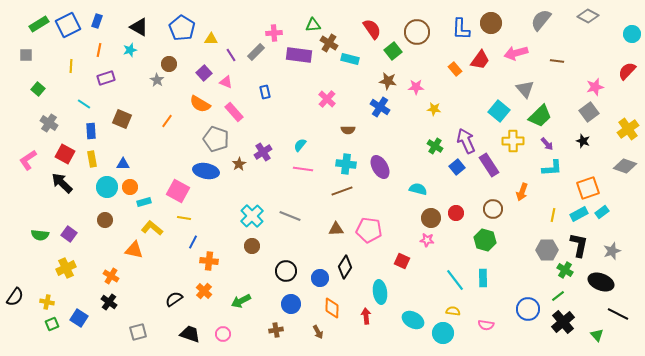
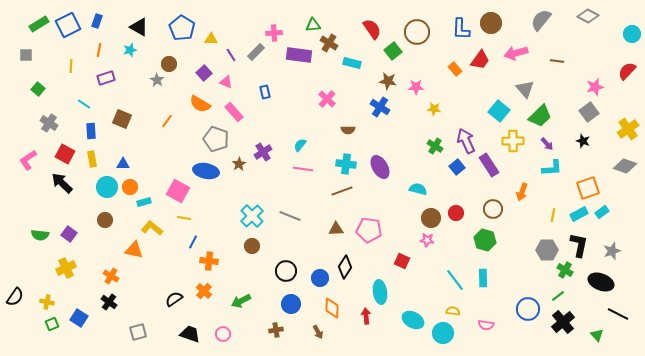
cyan rectangle at (350, 59): moved 2 px right, 4 px down
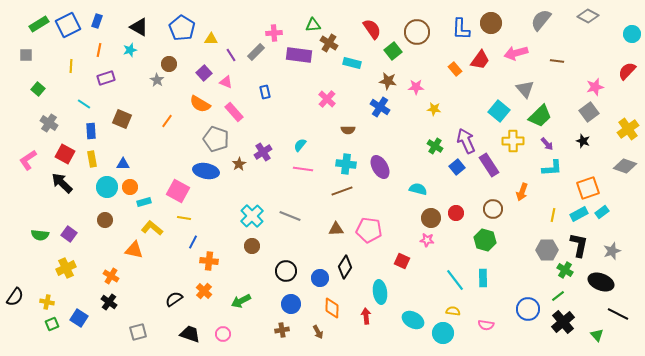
brown cross at (276, 330): moved 6 px right
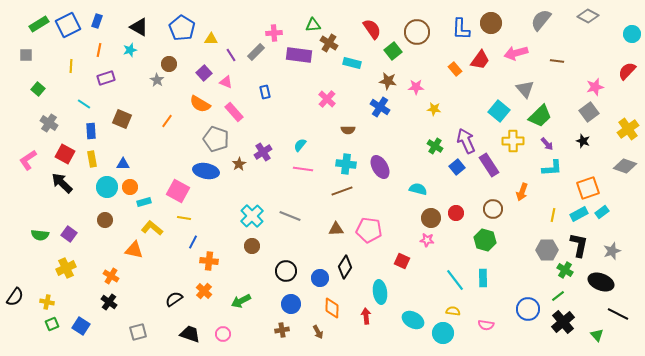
blue square at (79, 318): moved 2 px right, 8 px down
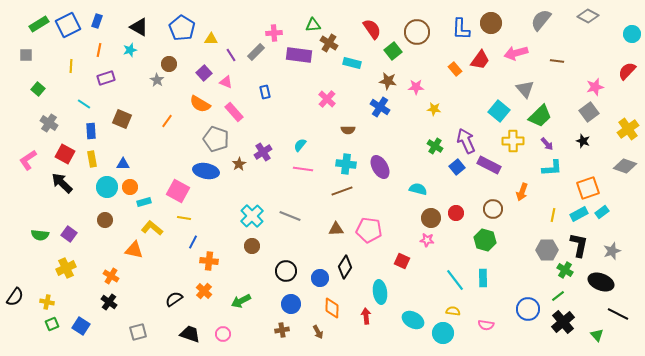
purple rectangle at (489, 165): rotated 30 degrees counterclockwise
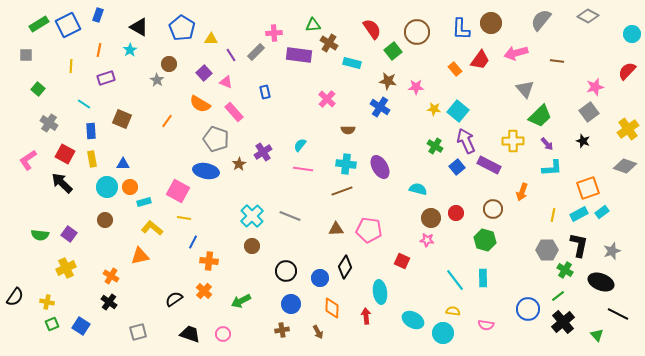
blue rectangle at (97, 21): moved 1 px right, 6 px up
cyan star at (130, 50): rotated 16 degrees counterclockwise
cyan square at (499, 111): moved 41 px left
orange triangle at (134, 250): moved 6 px right, 6 px down; rotated 24 degrees counterclockwise
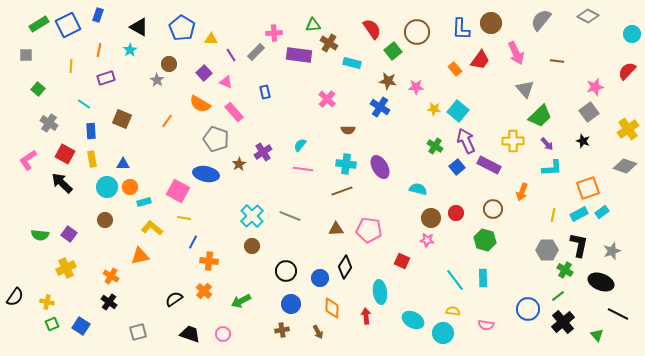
pink arrow at (516, 53): rotated 100 degrees counterclockwise
blue ellipse at (206, 171): moved 3 px down
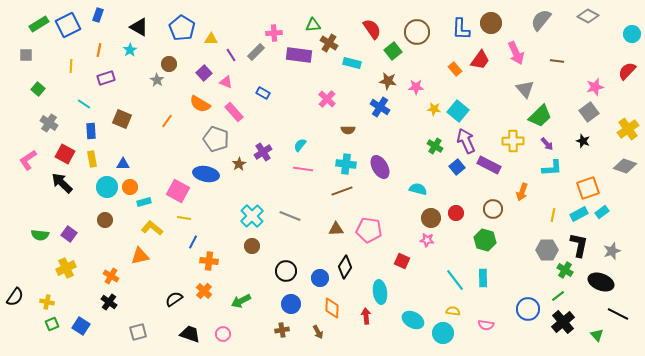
blue rectangle at (265, 92): moved 2 px left, 1 px down; rotated 48 degrees counterclockwise
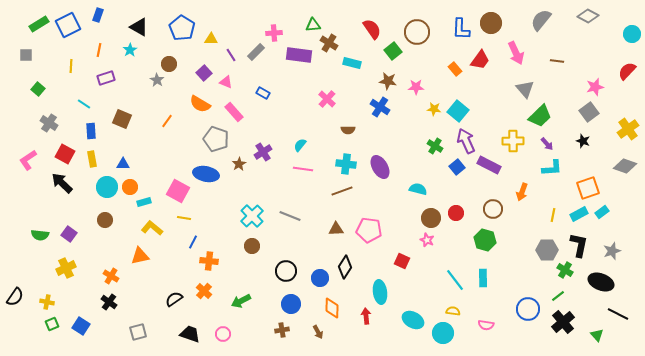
pink star at (427, 240): rotated 16 degrees clockwise
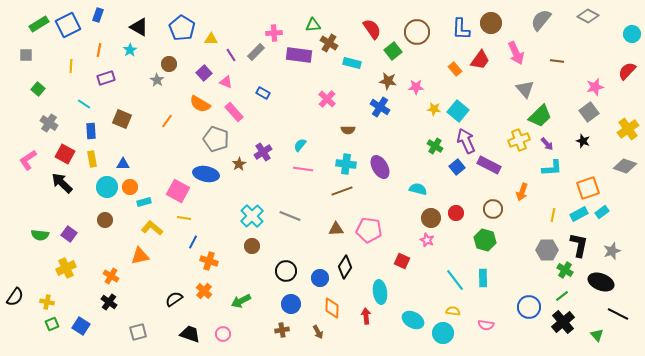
yellow cross at (513, 141): moved 6 px right, 1 px up; rotated 20 degrees counterclockwise
orange cross at (209, 261): rotated 12 degrees clockwise
green line at (558, 296): moved 4 px right
blue circle at (528, 309): moved 1 px right, 2 px up
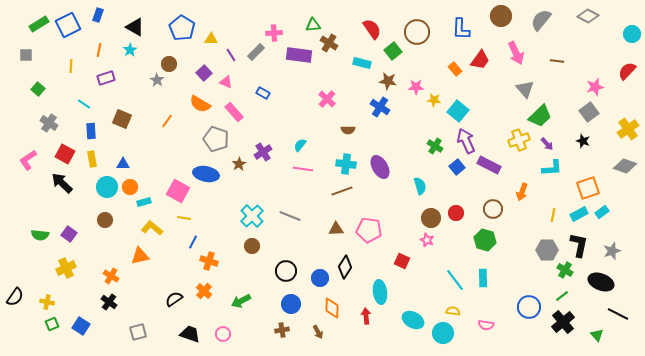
brown circle at (491, 23): moved 10 px right, 7 px up
black triangle at (139, 27): moved 4 px left
cyan rectangle at (352, 63): moved 10 px right
yellow star at (434, 109): moved 9 px up
cyan semicircle at (418, 189): moved 2 px right, 3 px up; rotated 60 degrees clockwise
